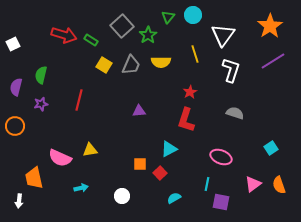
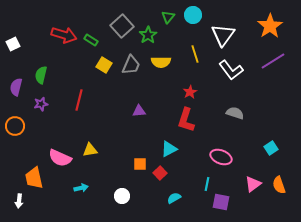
white L-shape: rotated 125 degrees clockwise
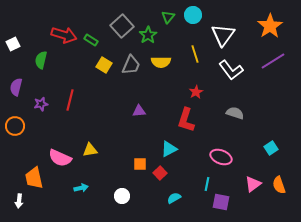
green semicircle: moved 15 px up
red star: moved 6 px right
red line: moved 9 px left
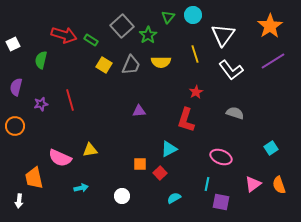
red line: rotated 30 degrees counterclockwise
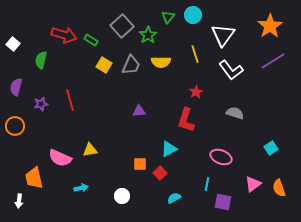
white square: rotated 24 degrees counterclockwise
orange semicircle: moved 3 px down
purple square: moved 2 px right
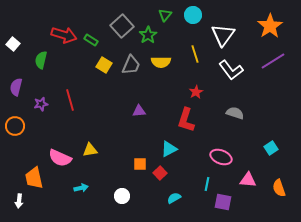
green triangle: moved 3 px left, 2 px up
pink triangle: moved 5 px left, 4 px up; rotated 42 degrees clockwise
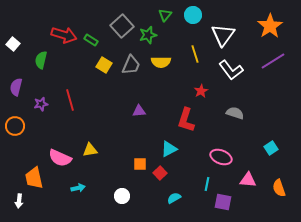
green star: rotated 18 degrees clockwise
red star: moved 5 px right, 1 px up
cyan arrow: moved 3 px left
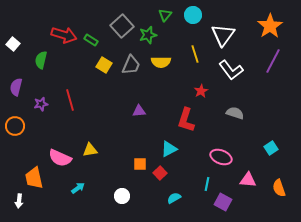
purple line: rotated 30 degrees counterclockwise
cyan arrow: rotated 24 degrees counterclockwise
purple square: rotated 18 degrees clockwise
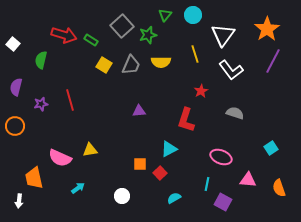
orange star: moved 3 px left, 3 px down
